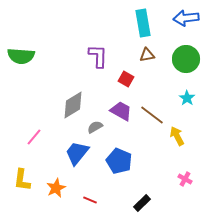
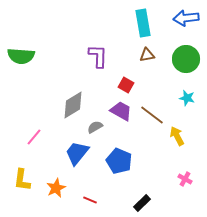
red square: moved 6 px down
cyan star: rotated 21 degrees counterclockwise
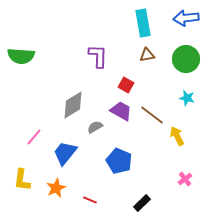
blue trapezoid: moved 12 px left
pink cross: rotated 24 degrees clockwise
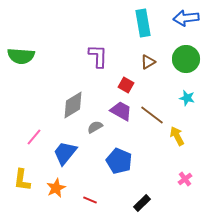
brown triangle: moved 1 px right, 7 px down; rotated 21 degrees counterclockwise
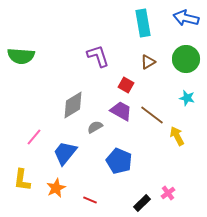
blue arrow: rotated 20 degrees clockwise
purple L-shape: rotated 20 degrees counterclockwise
pink cross: moved 17 px left, 14 px down
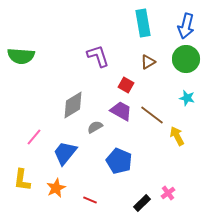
blue arrow: moved 8 px down; rotated 90 degrees counterclockwise
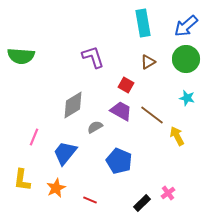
blue arrow: rotated 35 degrees clockwise
purple L-shape: moved 5 px left, 1 px down
pink line: rotated 18 degrees counterclockwise
